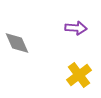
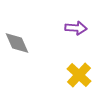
yellow cross: rotated 10 degrees counterclockwise
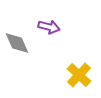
purple arrow: moved 27 px left, 1 px up; rotated 10 degrees clockwise
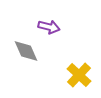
gray diamond: moved 9 px right, 8 px down
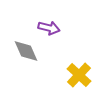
purple arrow: moved 1 px down
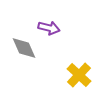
gray diamond: moved 2 px left, 3 px up
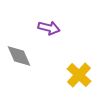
gray diamond: moved 5 px left, 8 px down
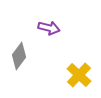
gray diamond: rotated 60 degrees clockwise
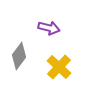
yellow cross: moved 20 px left, 8 px up
